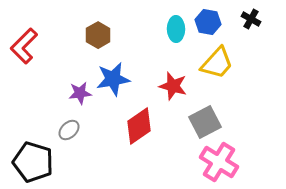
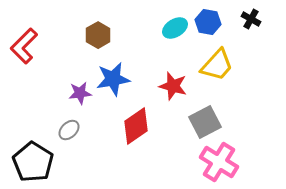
cyan ellipse: moved 1 px left, 1 px up; rotated 60 degrees clockwise
yellow trapezoid: moved 2 px down
red diamond: moved 3 px left
black pentagon: rotated 15 degrees clockwise
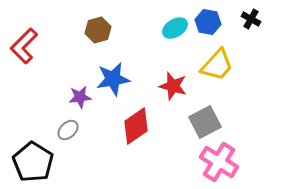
brown hexagon: moved 5 px up; rotated 15 degrees clockwise
purple star: moved 4 px down
gray ellipse: moved 1 px left
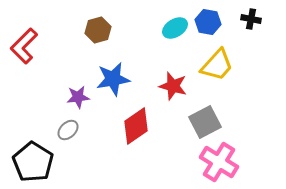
black cross: rotated 18 degrees counterclockwise
purple star: moved 2 px left
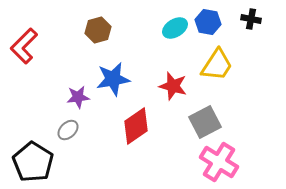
yellow trapezoid: rotated 9 degrees counterclockwise
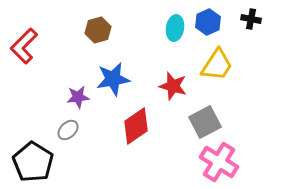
blue hexagon: rotated 25 degrees clockwise
cyan ellipse: rotated 50 degrees counterclockwise
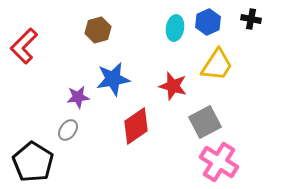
gray ellipse: rotated 10 degrees counterclockwise
